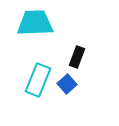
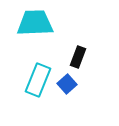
black rectangle: moved 1 px right
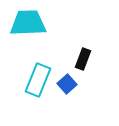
cyan trapezoid: moved 7 px left
black rectangle: moved 5 px right, 2 px down
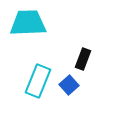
cyan rectangle: moved 1 px down
blue square: moved 2 px right, 1 px down
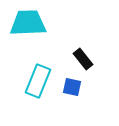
black rectangle: rotated 60 degrees counterclockwise
blue square: moved 3 px right, 2 px down; rotated 36 degrees counterclockwise
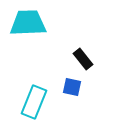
cyan rectangle: moved 4 px left, 21 px down
